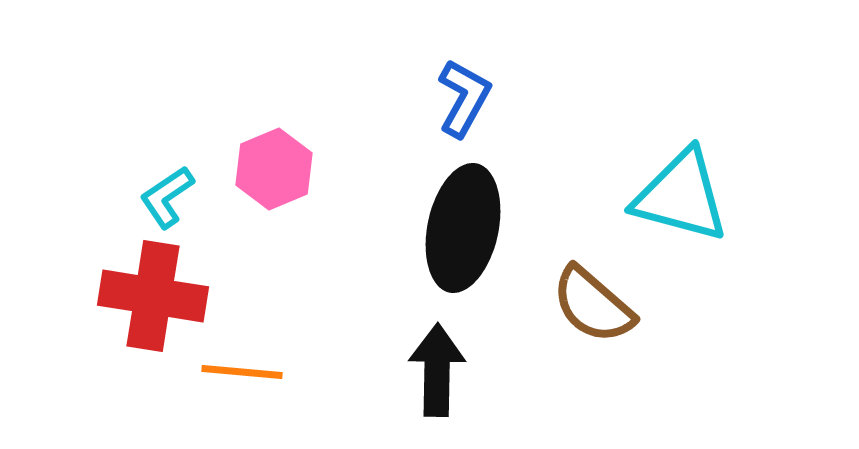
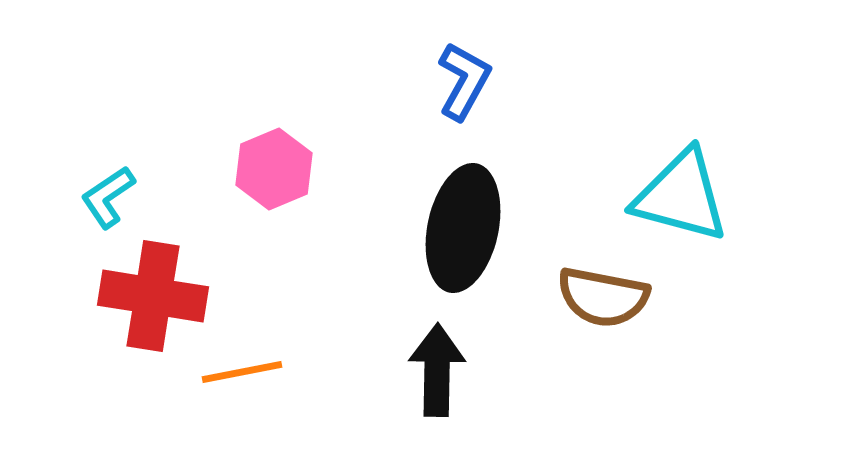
blue L-shape: moved 17 px up
cyan L-shape: moved 59 px left
brown semicircle: moved 10 px right, 8 px up; rotated 30 degrees counterclockwise
orange line: rotated 16 degrees counterclockwise
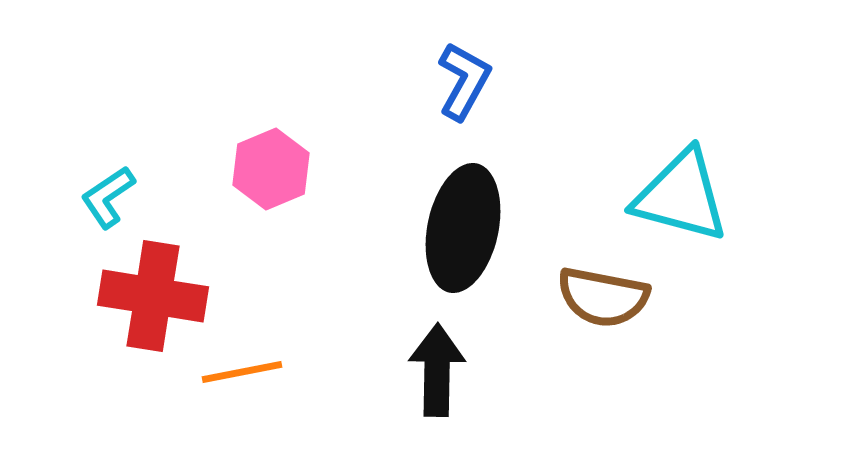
pink hexagon: moved 3 px left
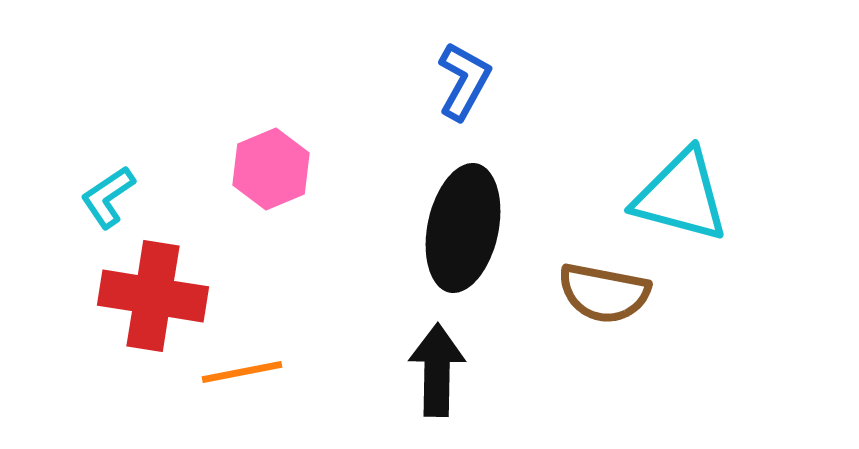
brown semicircle: moved 1 px right, 4 px up
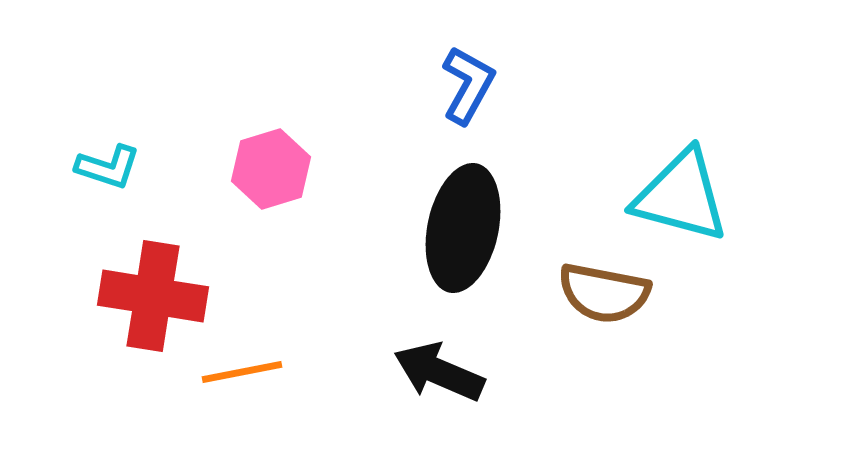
blue L-shape: moved 4 px right, 4 px down
pink hexagon: rotated 6 degrees clockwise
cyan L-shape: moved 30 px up; rotated 128 degrees counterclockwise
black arrow: moved 2 px right, 2 px down; rotated 68 degrees counterclockwise
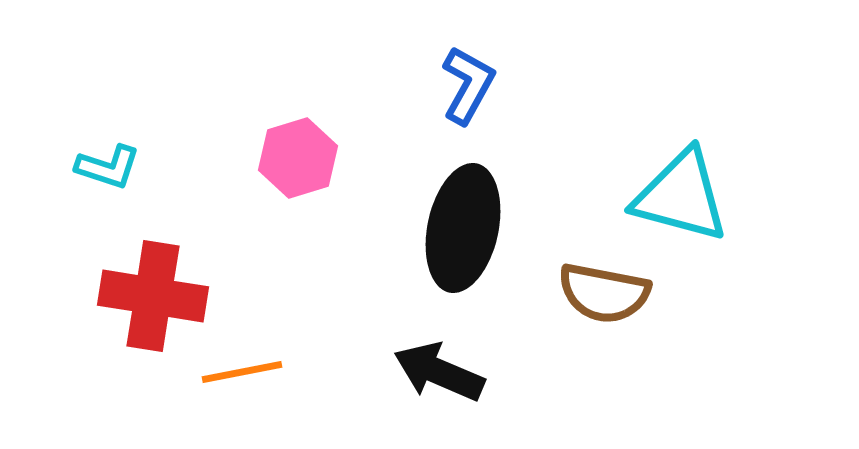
pink hexagon: moved 27 px right, 11 px up
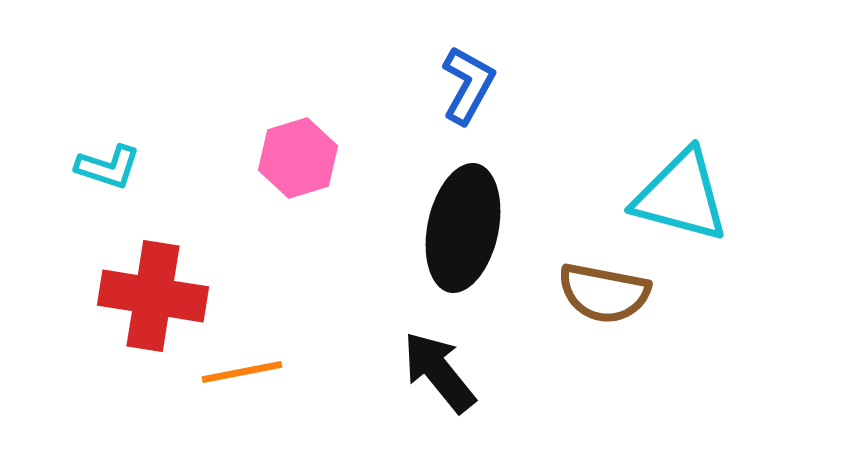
black arrow: rotated 28 degrees clockwise
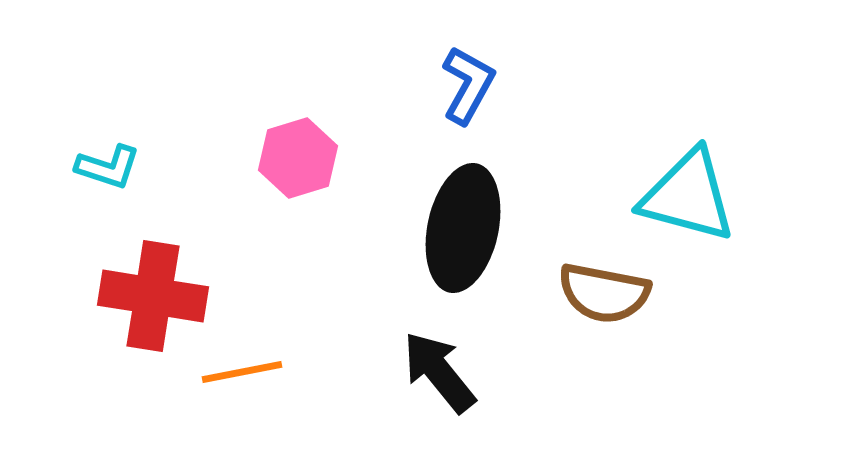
cyan triangle: moved 7 px right
